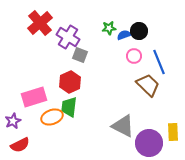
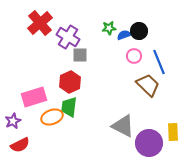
gray square: rotated 21 degrees counterclockwise
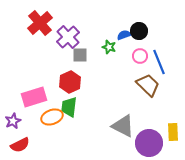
green star: moved 19 px down; rotated 24 degrees clockwise
purple cross: rotated 15 degrees clockwise
pink circle: moved 6 px right
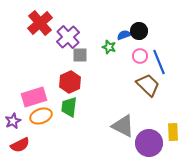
orange ellipse: moved 11 px left, 1 px up
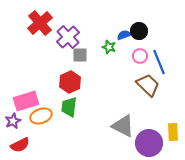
pink rectangle: moved 8 px left, 4 px down
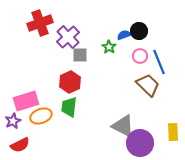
red cross: rotated 20 degrees clockwise
green star: rotated 16 degrees clockwise
purple circle: moved 9 px left
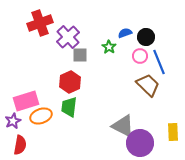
black circle: moved 7 px right, 6 px down
blue semicircle: moved 1 px right, 2 px up
red semicircle: rotated 54 degrees counterclockwise
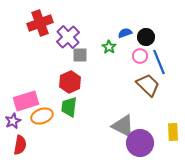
orange ellipse: moved 1 px right
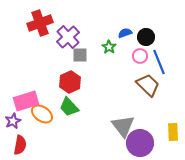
green trapezoid: rotated 50 degrees counterclockwise
orange ellipse: moved 2 px up; rotated 55 degrees clockwise
gray triangle: rotated 25 degrees clockwise
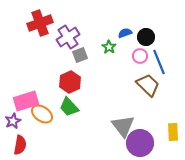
purple cross: rotated 10 degrees clockwise
gray square: rotated 21 degrees counterclockwise
